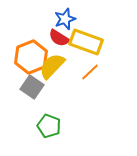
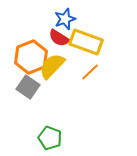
gray square: moved 4 px left
green pentagon: moved 1 px right, 12 px down
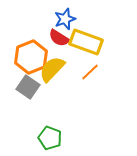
yellow semicircle: moved 3 px down
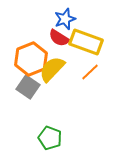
orange hexagon: moved 2 px down
